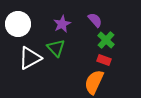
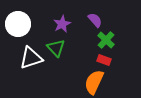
white triangle: moved 1 px right; rotated 10 degrees clockwise
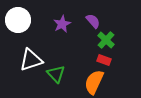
purple semicircle: moved 2 px left, 1 px down
white circle: moved 4 px up
green triangle: moved 26 px down
white triangle: moved 2 px down
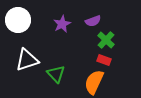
purple semicircle: rotated 112 degrees clockwise
white triangle: moved 4 px left
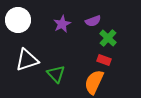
green cross: moved 2 px right, 2 px up
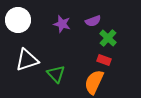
purple star: rotated 30 degrees counterclockwise
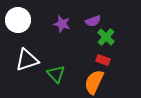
green cross: moved 2 px left, 1 px up
red rectangle: moved 1 px left
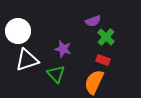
white circle: moved 11 px down
purple star: moved 1 px right, 25 px down
